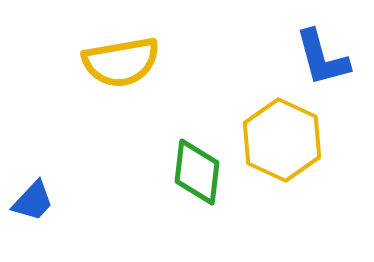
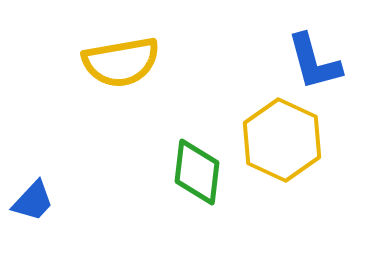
blue L-shape: moved 8 px left, 4 px down
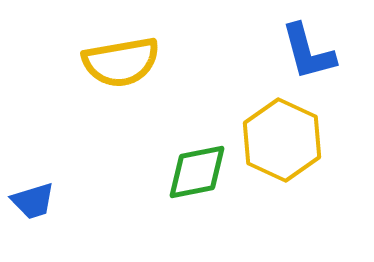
blue L-shape: moved 6 px left, 10 px up
green diamond: rotated 72 degrees clockwise
blue trapezoid: rotated 30 degrees clockwise
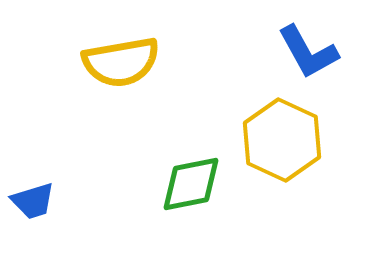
blue L-shape: rotated 14 degrees counterclockwise
green diamond: moved 6 px left, 12 px down
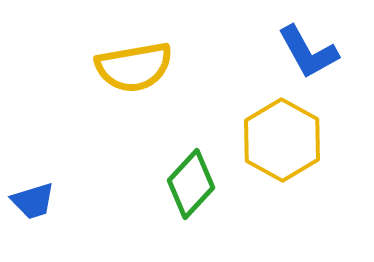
yellow semicircle: moved 13 px right, 5 px down
yellow hexagon: rotated 4 degrees clockwise
green diamond: rotated 36 degrees counterclockwise
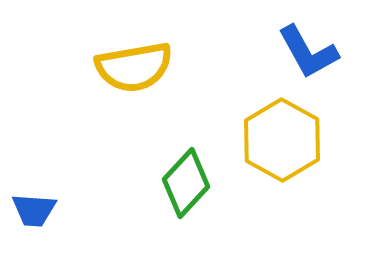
green diamond: moved 5 px left, 1 px up
blue trapezoid: moved 1 px right, 9 px down; rotated 21 degrees clockwise
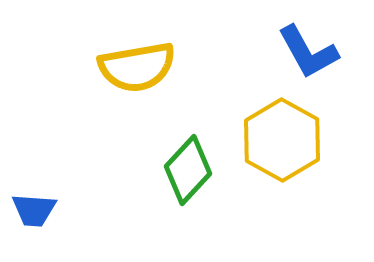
yellow semicircle: moved 3 px right
green diamond: moved 2 px right, 13 px up
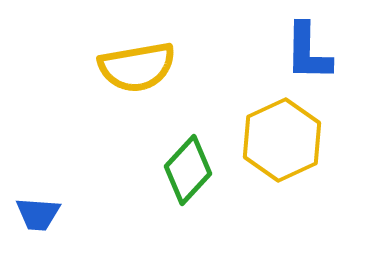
blue L-shape: rotated 30 degrees clockwise
yellow hexagon: rotated 6 degrees clockwise
blue trapezoid: moved 4 px right, 4 px down
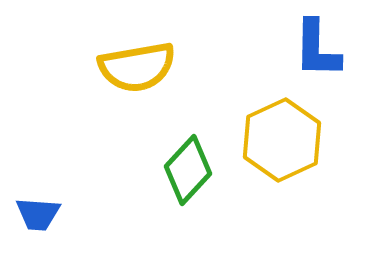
blue L-shape: moved 9 px right, 3 px up
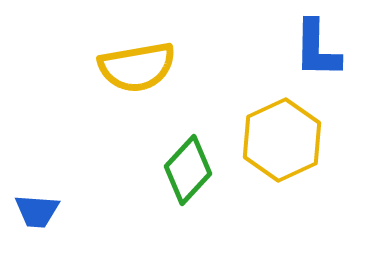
blue trapezoid: moved 1 px left, 3 px up
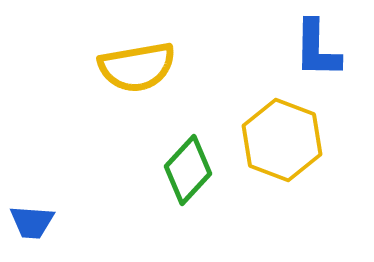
yellow hexagon: rotated 14 degrees counterclockwise
blue trapezoid: moved 5 px left, 11 px down
